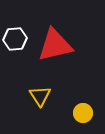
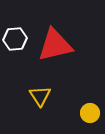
yellow circle: moved 7 px right
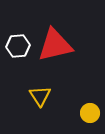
white hexagon: moved 3 px right, 7 px down
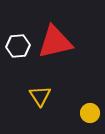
red triangle: moved 3 px up
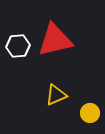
red triangle: moved 2 px up
yellow triangle: moved 16 px right, 1 px up; rotated 40 degrees clockwise
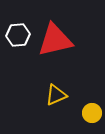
white hexagon: moved 11 px up
yellow circle: moved 2 px right
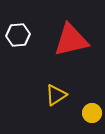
red triangle: moved 16 px right
yellow triangle: rotated 10 degrees counterclockwise
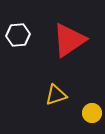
red triangle: moved 2 px left; rotated 21 degrees counterclockwise
yellow triangle: rotated 15 degrees clockwise
